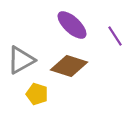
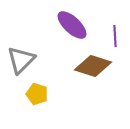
purple line: rotated 30 degrees clockwise
gray triangle: rotated 16 degrees counterclockwise
brown diamond: moved 24 px right
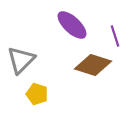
purple line: rotated 15 degrees counterclockwise
brown diamond: moved 1 px up
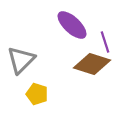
purple line: moved 10 px left, 6 px down
brown diamond: moved 1 px left, 1 px up
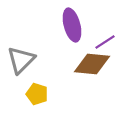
purple ellipse: rotated 32 degrees clockwise
purple line: rotated 75 degrees clockwise
brown diamond: rotated 12 degrees counterclockwise
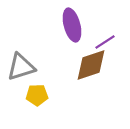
gray triangle: moved 7 px down; rotated 28 degrees clockwise
brown diamond: moved 1 px left, 1 px down; rotated 24 degrees counterclockwise
yellow pentagon: moved 1 px down; rotated 20 degrees counterclockwise
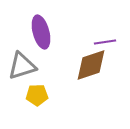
purple ellipse: moved 31 px left, 7 px down
purple line: rotated 25 degrees clockwise
gray triangle: moved 1 px right, 1 px up
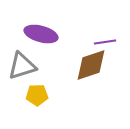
purple ellipse: moved 2 px down; rotated 60 degrees counterclockwise
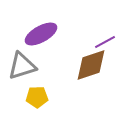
purple ellipse: rotated 44 degrees counterclockwise
purple line: rotated 20 degrees counterclockwise
yellow pentagon: moved 2 px down
